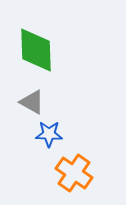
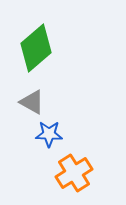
green diamond: moved 2 px up; rotated 51 degrees clockwise
orange cross: rotated 24 degrees clockwise
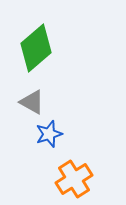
blue star: rotated 20 degrees counterclockwise
orange cross: moved 6 px down
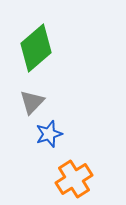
gray triangle: rotated 44 degrees clockwise
